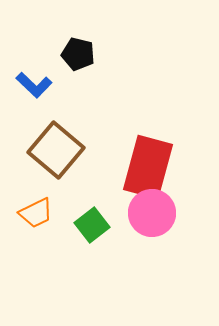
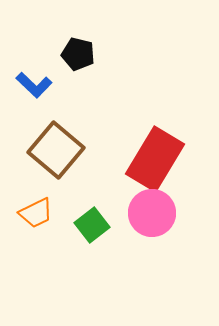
red rectangle: moved 7 px right, 8 px up; rotated 16 degrees clockwise
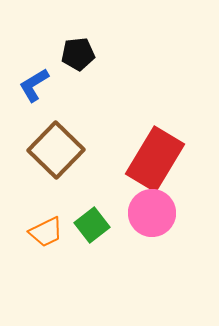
black pentagon: rotated 20 degrees counterclockwise
blue L-shape: rotated 105 degrees clockwise
brown square: rotated 4 degrees clockwise
orange trapezoid: moved 10 px right, 19 px down
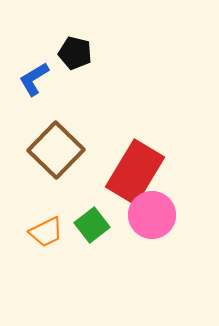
black pentagon: moved 3 px left, 1 px up; rotated 20 degrees clockwise
blue L-shape: moved 6 px up
red rectangle: moved 20 px left, 13 px down
pink circle: moved 2 px down
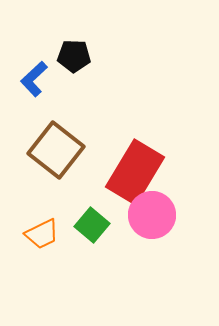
black pentagon: moved 1 px left, 3 px down; rotated 12 degrees counterclockwise
blue L-shape: rotated 12 degrees counterclockwise
brown square: rotated 6 degrees counterclockwise
green square: rotated 12 degrees counterclockwise
orange trapezoid: moved 4 px left, 2 px down
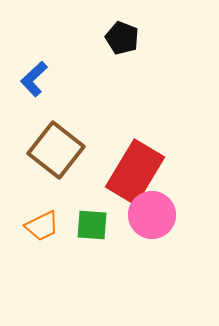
black pentagon: moved 48 px right, 18 px up; rotated 20 degrees clockwise
green square: rotated 36 degrees counterclockwise
orange trapezoid: moved 8 px up
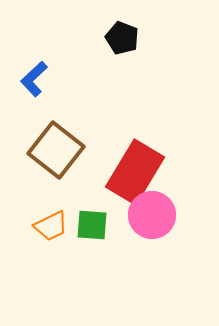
orange trapezoid: moved 9 px right
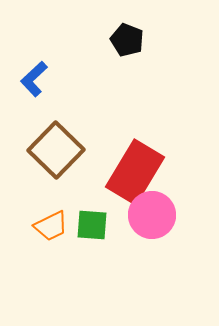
black pentagon: moved 5 px right, 2 px down
brown square: rotated 6 degrees clockwise
